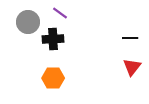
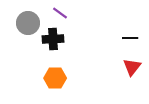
gray circle: moved 1 px down
orange hexagon: moved 2 px right
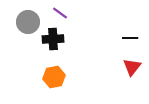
gray circle: moved 1 px up
orange hexagon: moved 1 px left, 1 px up; rotated 10 degrees counterclockwise
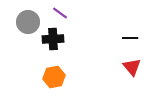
red triangle: rotated 18 degrees counterclockwise
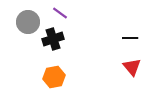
black cross: rotated 15 degrees counterclockwise
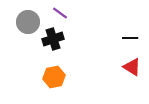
red triangle: rotated 18 degrees counterclockwise
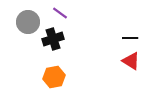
red triangle: moved 1 px left, 6 px up
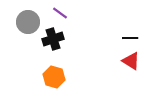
orange hexagon: rotated 25 degrees clockwise
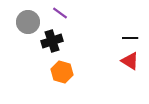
black cross: moved 1 px left, 2 px down
red triangle: moved 1 px left
orange hexagon: moved 8 px right, 5 px up
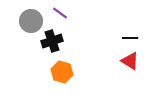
gray circle: moved 3 px right, 1 px up
